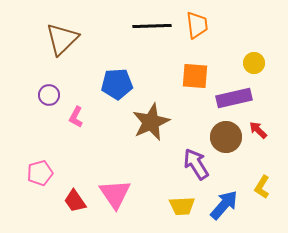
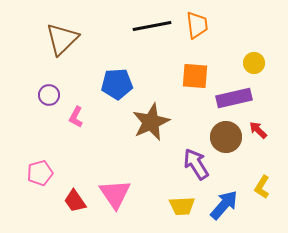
black line: rotated 9 degrees counterclockwise
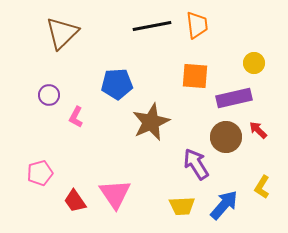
brown triangle: moved 6 px up
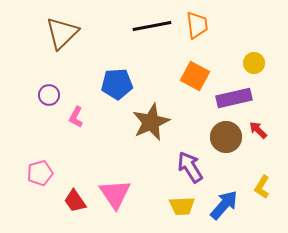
orange square: rotated 24 degrees clockwise
purple arrow: moved 6 px left, 3 px down
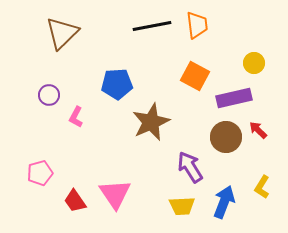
blue arrow: moved 3 px up; rotated 20 degrees counterclockwise
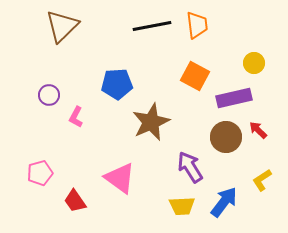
brown triangle: moved 7 px up
yellow L-shape: moved 7 px up; rotated 25 degrees clockwise
pink triangle: moved 5 px right, 16 px up; rotated 20 degrees counterclockwise
blue arrow: rotated 16 degrees clockwise
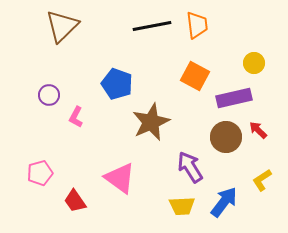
blue pentagon: rotated 24 degrees clockwise
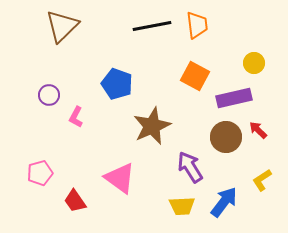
brown star: moved 1 px right, 4 px down
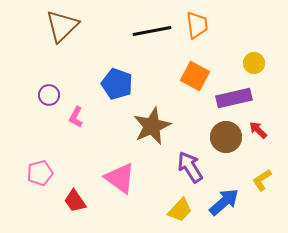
black line: moved 5 px down
blue arrow: rotated 12 degrees clockwise
yellow trapezoid: moved 2 px left, 4 px down; rotated 44 degrees counterclockwise
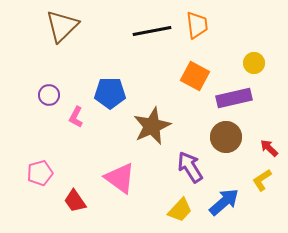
blue pentagon: moved 7 px left, 9 px down; rotated 20 degrees counterclockwise
red arrow: moved 11 px right, 18 px down
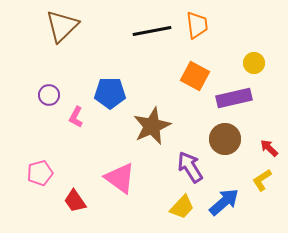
brown circle: moved 1 px left, 2 px down
yellow trapezoid: moved 2 px right, 3 px up
